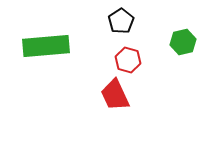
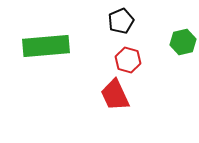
black pentagon: rotated 10 degrees clockwise
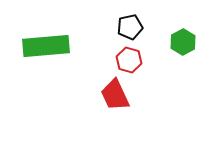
black pentagon: moved 9 px right, 6 px down; rotated 10 degrees clockwise
green hexagon: rotated 15 degrees counterclockwise
red hexagon: moved 1 px right
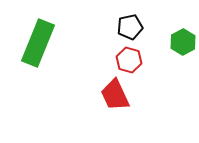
green rectangle: moved 8 px left, 3 px up; rotated 63 degrees counterclockwise
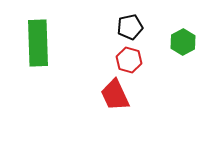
green rectangle: rotated 24 degrees counterclockwise
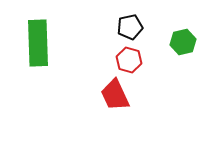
green hexagon: rotated 15 degrees clockwise
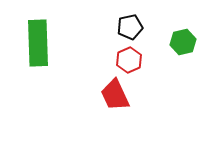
red hexagon: rotated 20 degrees clockwise
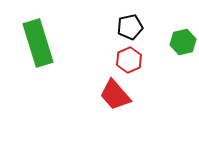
green rectangle: rotated 15 degrees counterclockwise
red trapezoid: rotated 16 degrees counterclockwise
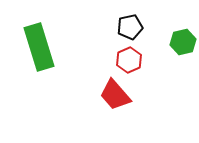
green rectangle: moved 1 px right, 4 px down
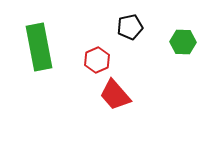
green hexagon: rotated 15 degrees clockwise
green rectangle: rotated 6 degrees clockwise
red hexagon: moved 32 px left
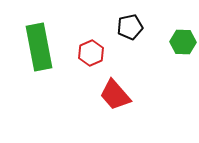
red hexagon: moved 6 px left, 7 px up
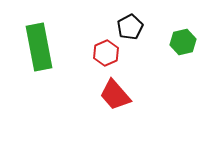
black pentagon: rotated 15 degrees counterclockwise
green hexagon: rotated 15 degrees counterclockwise
red hexagon: moved 15 px right
